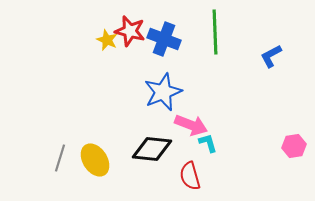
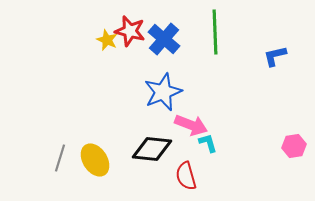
blue cross: rotated 20 degrees clockwise
blue L-shape: moved 4 px right; rotated 15 degrees clockwise
red semicircle: moved 4 px left
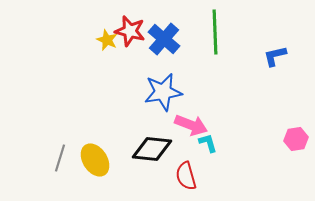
blue star: rotated 12 degrees clockwise
pink hexagon: moved 2 px right, 7 px up
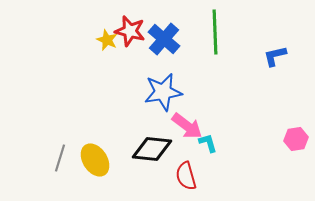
pink arrow: moved 4 px left, 1 px down; rotated 16 degrees clockwise
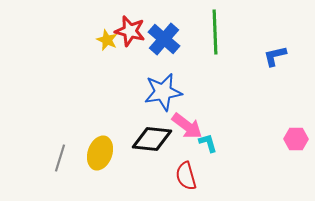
pink hexagon: rotated 10 degrees clockwise
black diamond: moved 10 px up
yellow ellipse: moved 5 px right, 7 px up; rotated 52 degrees clockwise
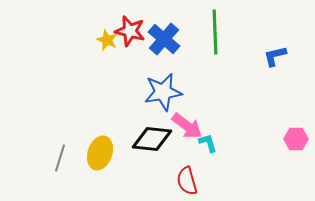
red semicircle: moved 1 px right, 5 px down
